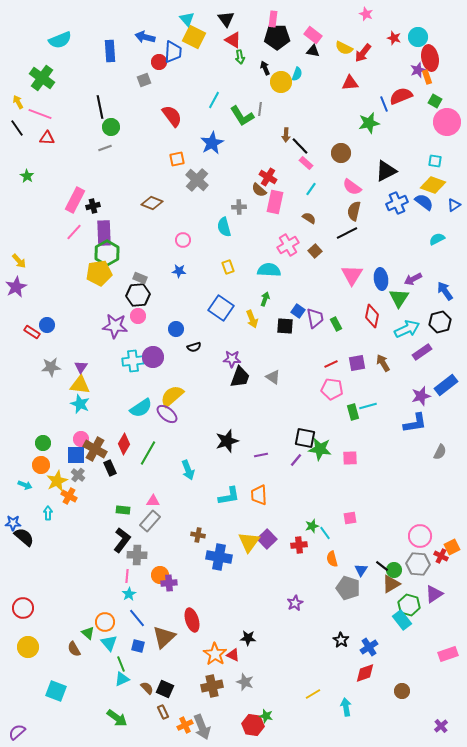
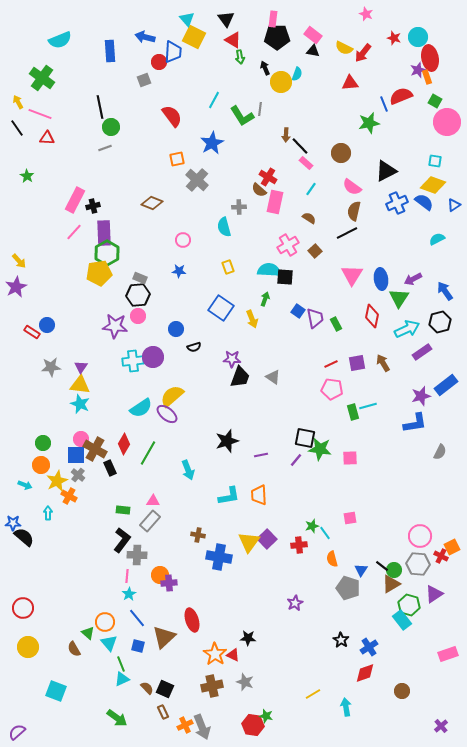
black square at (285, 326): moved 49 px up
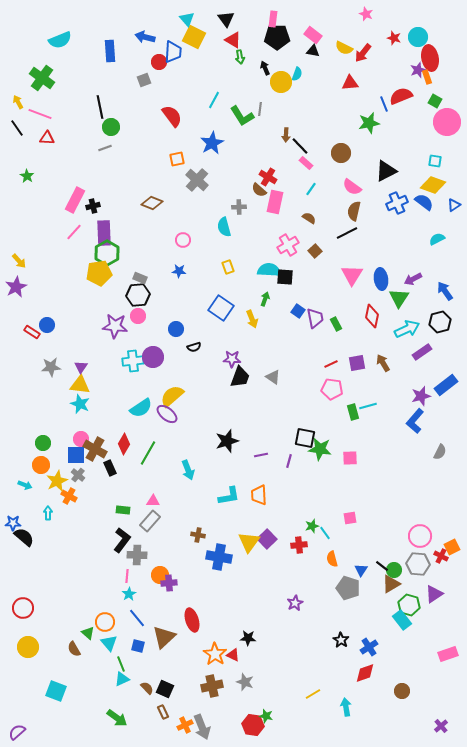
blue L-shape at (415, 423): moved 2 px up; rotated 140 degrees clockwise
purple line at (296, 460): moved 7 px left, 1 px down; rotated 24 degrees counterclockwise
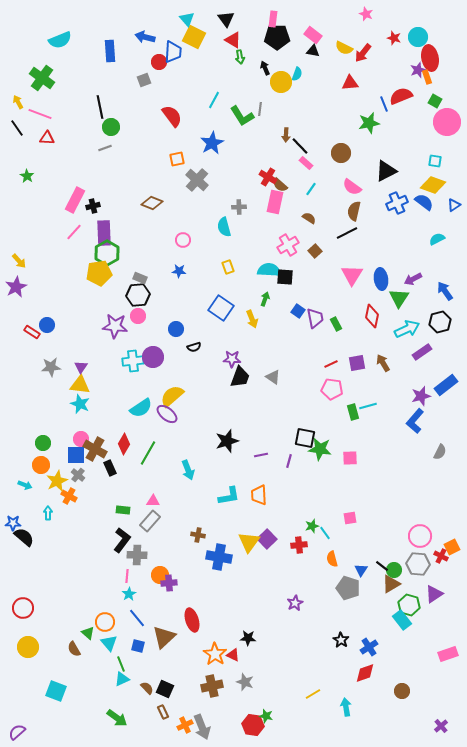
brown semicircle at (259, 190): moved 21 px right, 5 px up
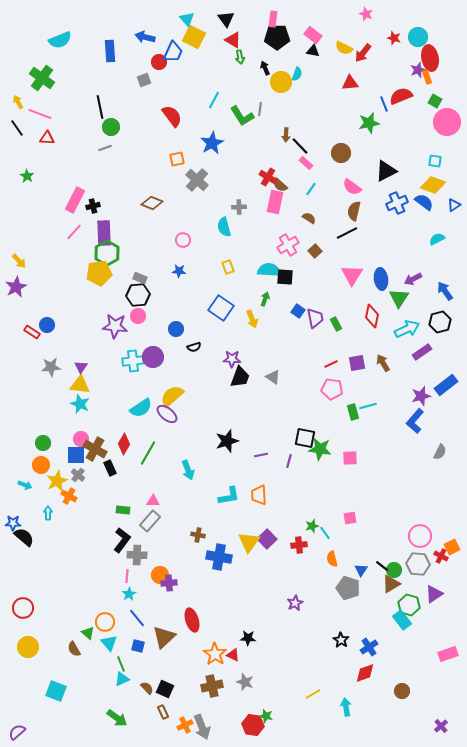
blue trapezoid at (173, 52): rotated 20 degrees clockwise
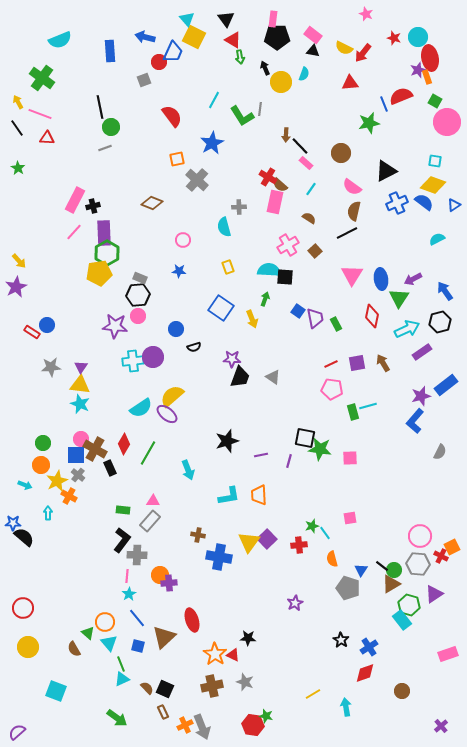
cyan semicircle at (297, 74): moved 7 px right
green star at (27, 176): moved 9 px left, 8 px up
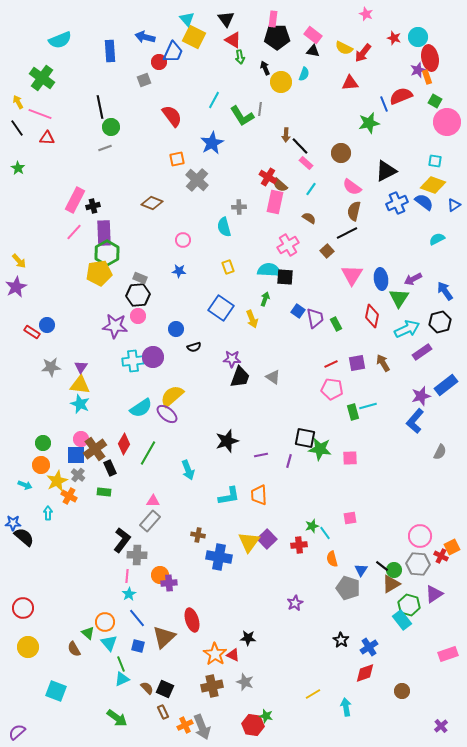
brown square at (315, 251): moved 12 px right
brown cross at (95, 449): rotated 25 degrees clockwise
green rectangle at (123, 510): moved 19 px left, 18 px up
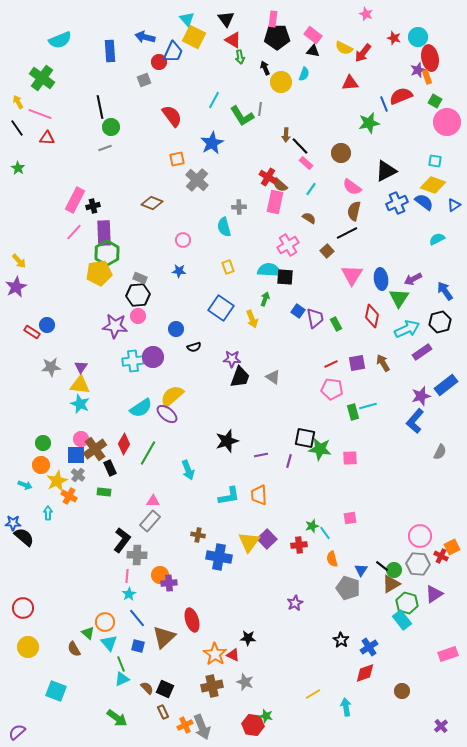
green hexagon at (409, 605): moved 2 px left, 2 px up
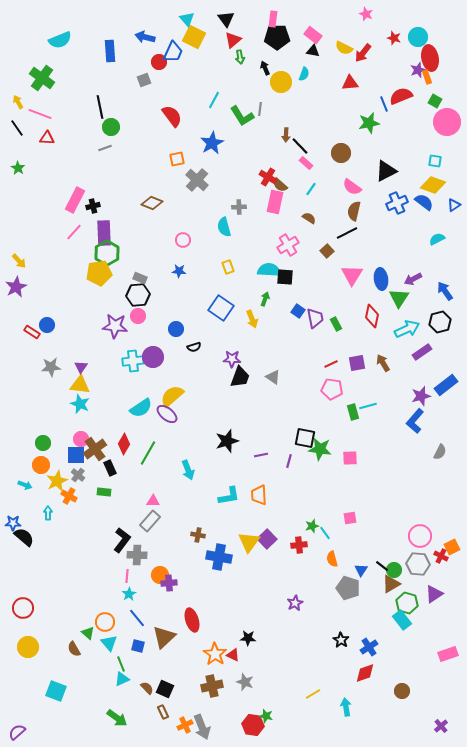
red triangle at (233, 40): rotated 48 degrees clockwise
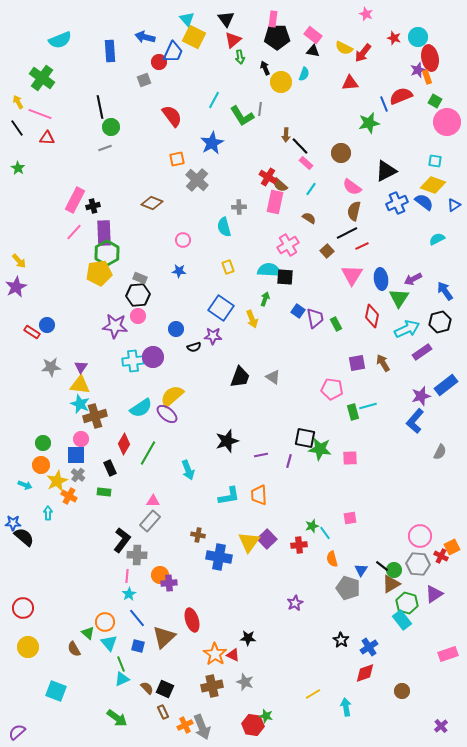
purple star at (232, 359): moved 19 px left, 23 px up
red line at (331, 364): moved 31 px right, 118 px up
brown cross at (95, 449): moved 33 px up; rotated 20 degrees clockwise
